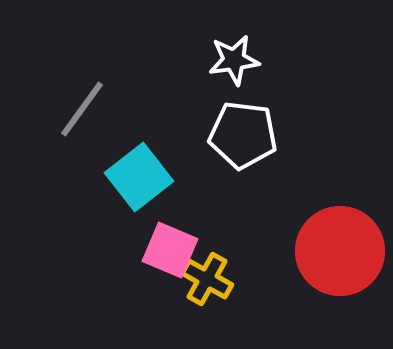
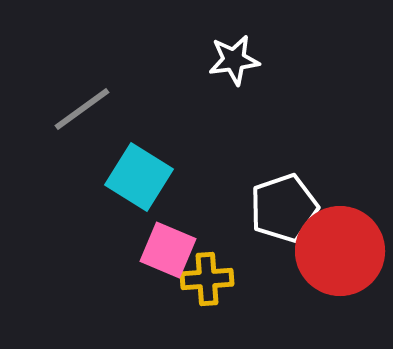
gray line: rotated 18 degrees clockwise
white pentagon: moved 41 px right, 73 px down; rotated 26 degrees counterclockwise
cyan square: rotated 20 degrees counterclockwise
pink square: moved 2 px left
yellow cross: rotated 33 degrees counterclockwise
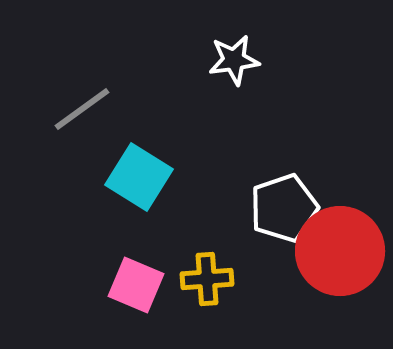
pink square: moved 32 px left, 35 px down
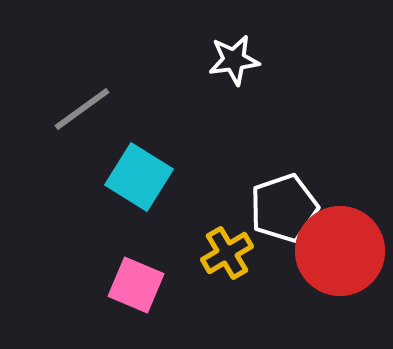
yellow cross: moved 20 px right, 26 px up; rotated 27 degrees counterclockwise
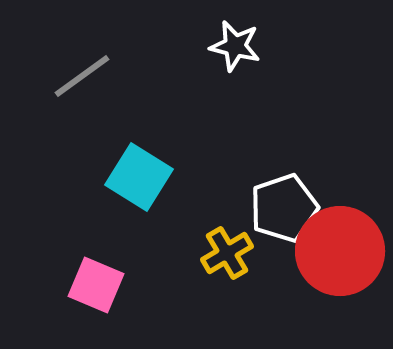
white star: moved 1 px right, 14 px up; rotated 21 degrees clockwise
gray line: moved 33 px up
pink square: moved 40 px left
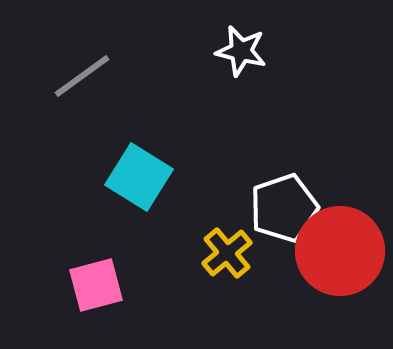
white star: moved 6 px right, 5 px down
yellow cross: rotated 9 degrees counterclockwise
pink square: rotated 38 degrees counterclockwise
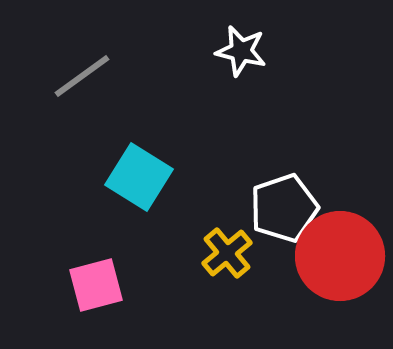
red circle: moved 5 px down
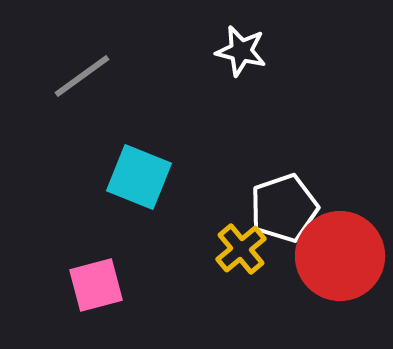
cyan square: rotated 10 degrees counterclockwise
yellow cross: moved 14 px right, 4 px up
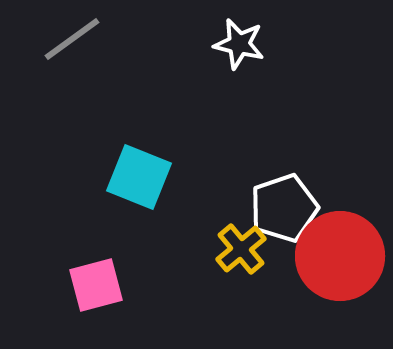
white star: moved 2 px left, 7 px up
gray line: moved 10 px left, 37 px up
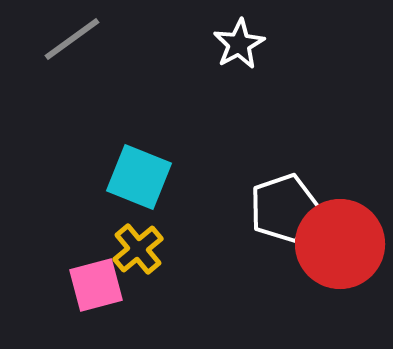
white star: rotated 30 degrees clockwise
yellow cross: moved 103 px left
red circle: moved 12 px up
